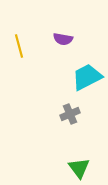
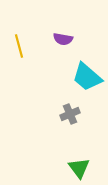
cyan trapezoid: rotated 112 degrees counterclockwise
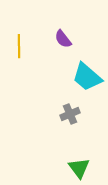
purple semicircle: rotated 42 degrees clockwise
yellow line: rotated 15 degrees clockwise
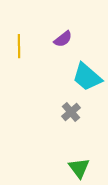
purple semicircle: rotated 90 degrees counterclockwise
gray cross: moved 1 px right, 2 px up; rotated 18 degrees counterclockwise
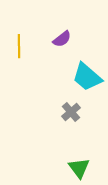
purple semicircle: moved 1 px left
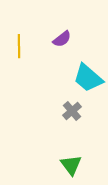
cyan trapezoid: moved 1 px right, 1 px down
gray cross: moved 1 px right, 1 px up
green triangle: moved 8 px left, 3 px up
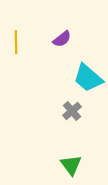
yellow line: moved 3 px left, 4 px up
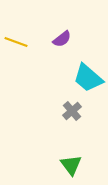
yellow line: rotated 70 degrees counterclockwise
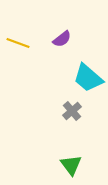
yellow line: moved 2 px right, 1 px down
